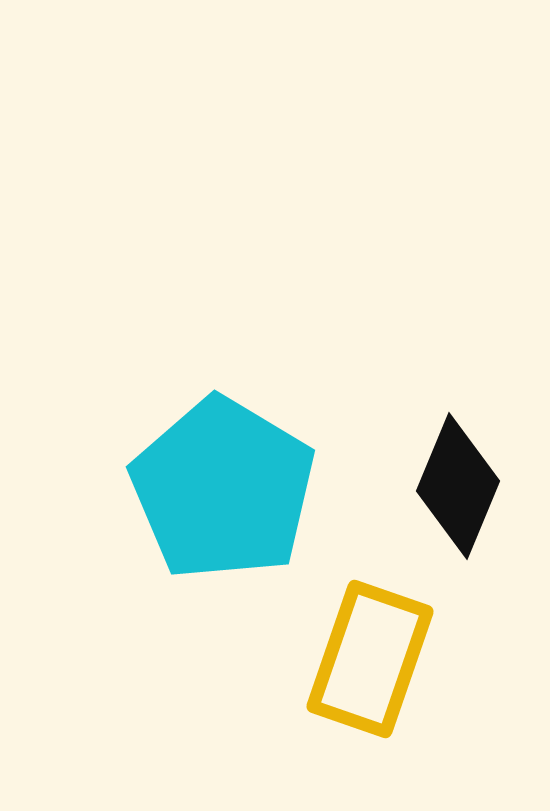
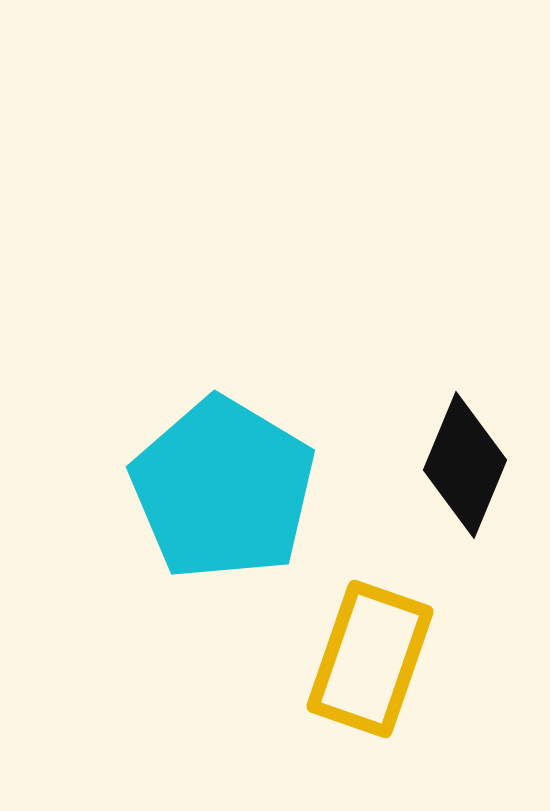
black diamond: moved 7 px right, 21 px up
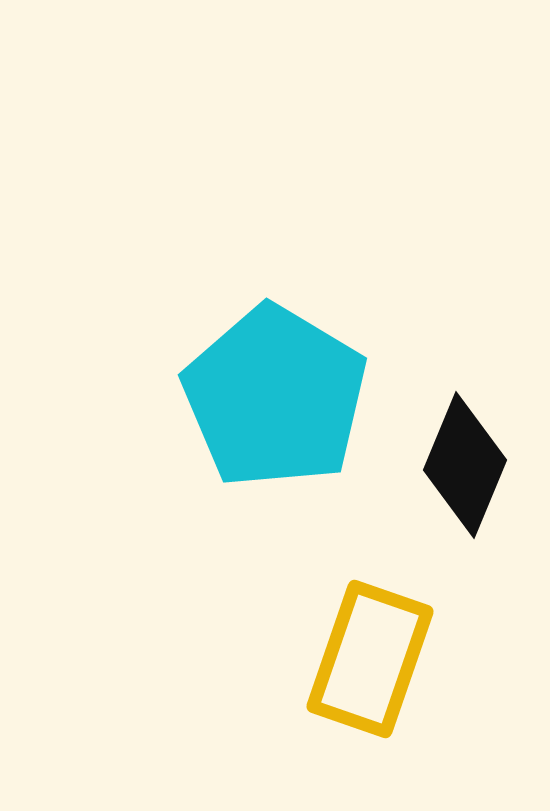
cyan pentagon: moved 52 px right, 92 px up
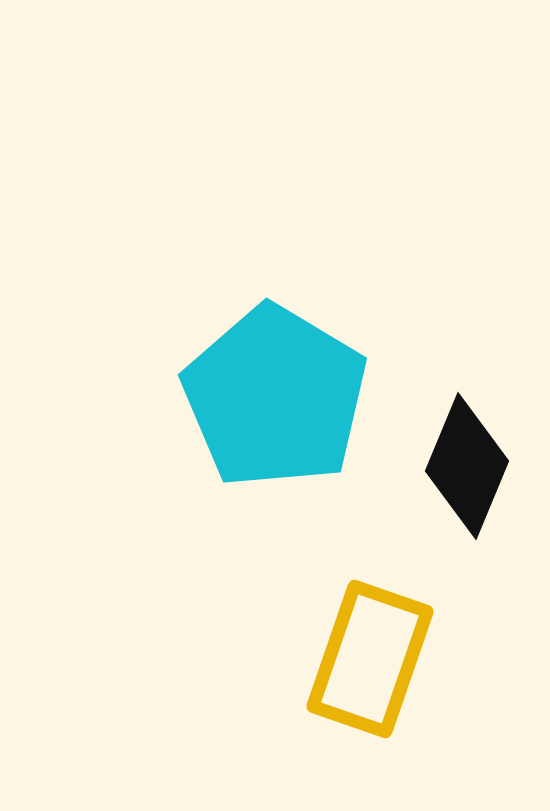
black diamond: moved 2 px right, 1 px down
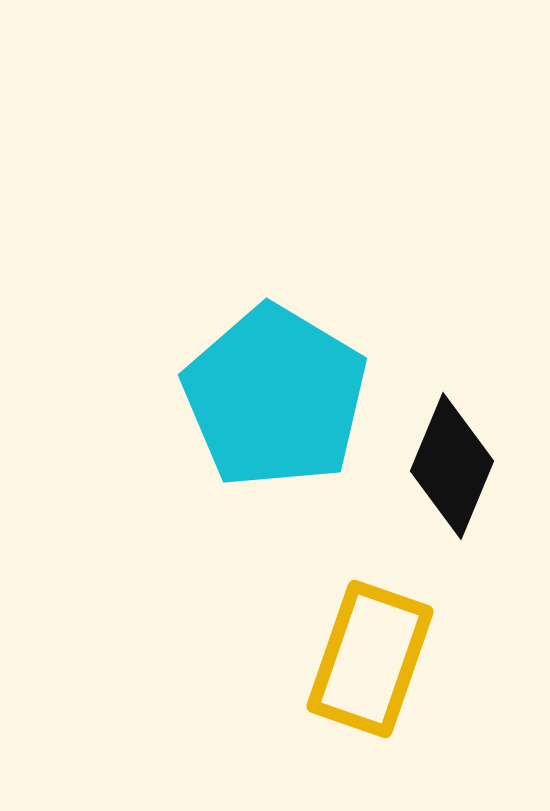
black diamond: moved 15 px left
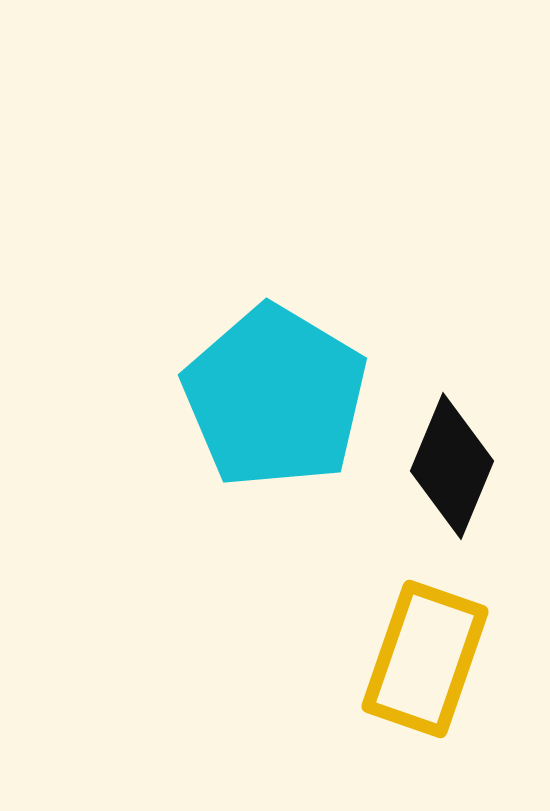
yellow rectangle: moved 55 px right
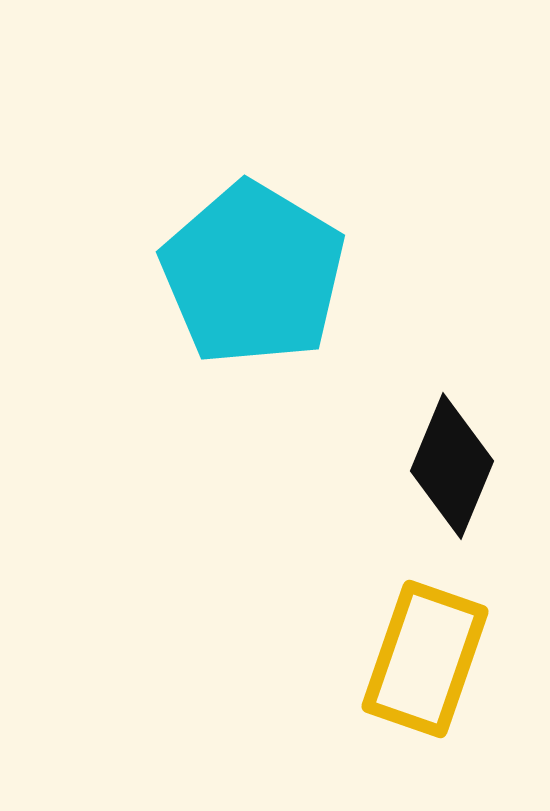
cyan pentagon: moved 22 px left, 123 px up
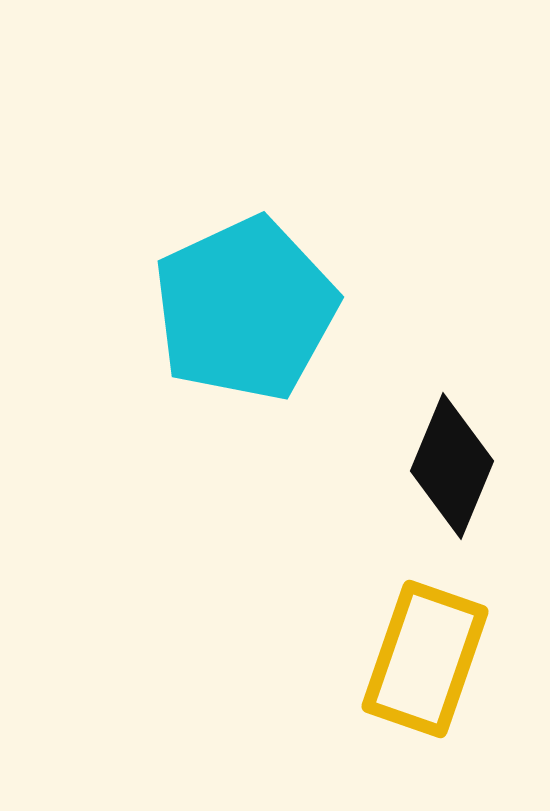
cyan pentagon: moved 8 px left, 35 px down; rotated 16 degrees clockwise
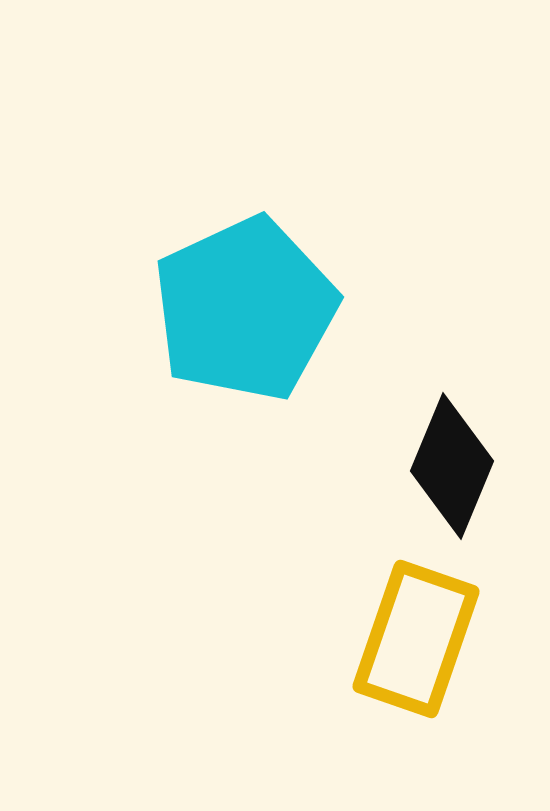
yellow rectangle: moved 9 px left, 20 px up
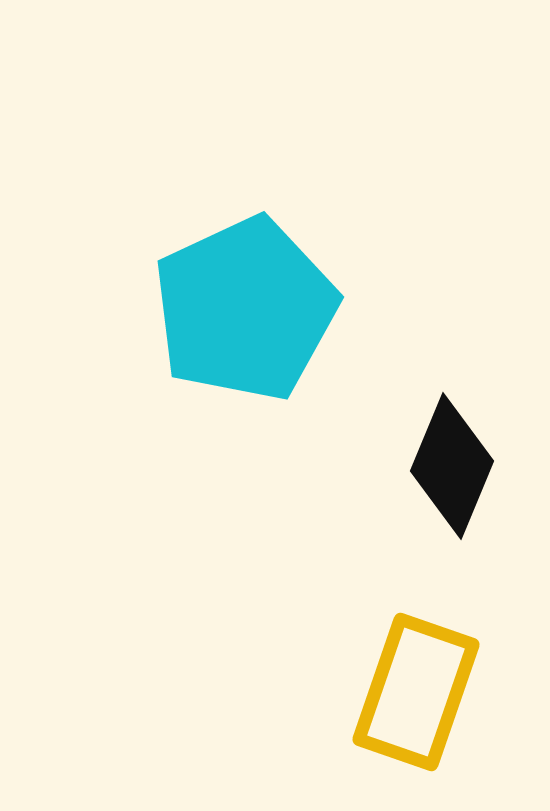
yellow rectangle: moved 53 px down
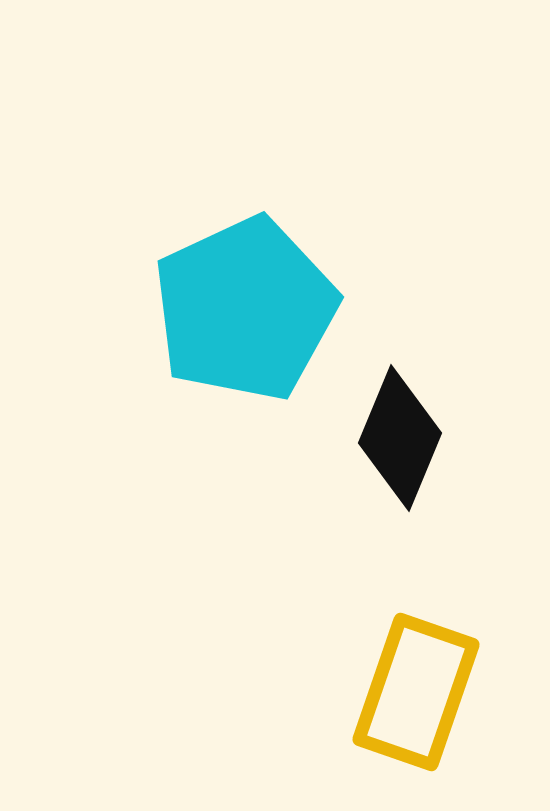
black diamond: moved 52 px left, 28 px up
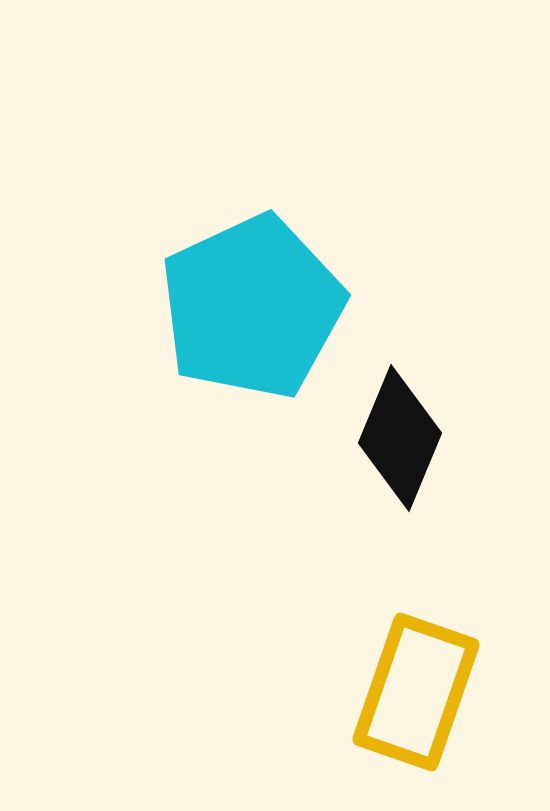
cyan pentagon: moved 7 px right, 2 px up
